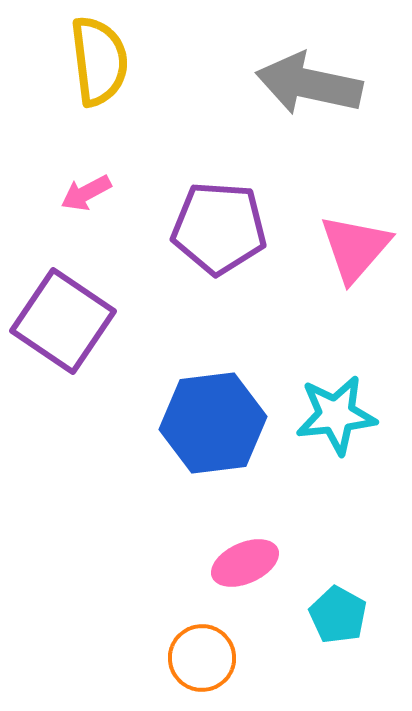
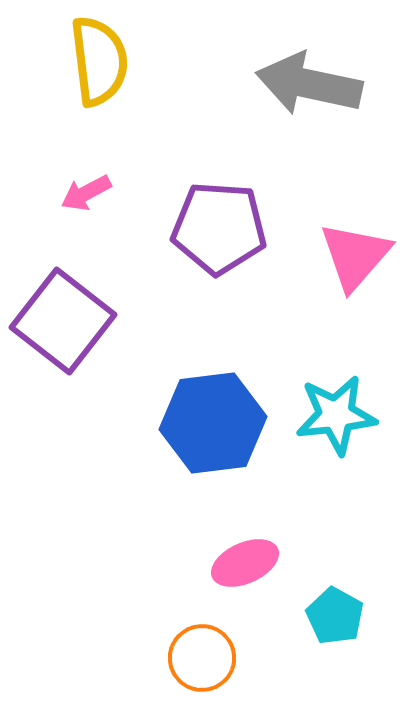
pink triangle: moved 8 px down
purple square: rotated 4 degrees clockwise
cyan pentagon: moved 3 px left, 1 px down
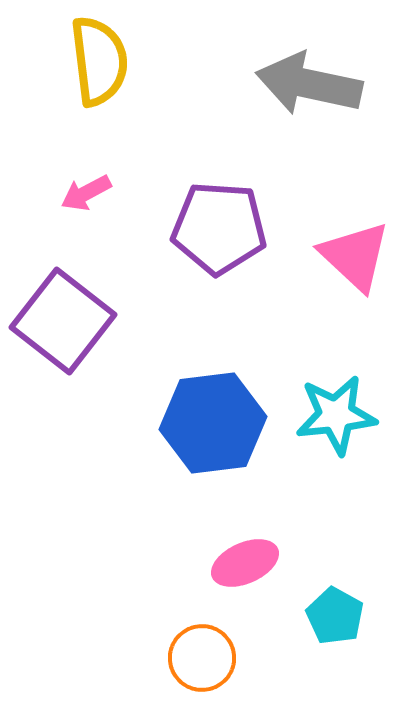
pink triangle: rotated 28 degrees counterclockwise
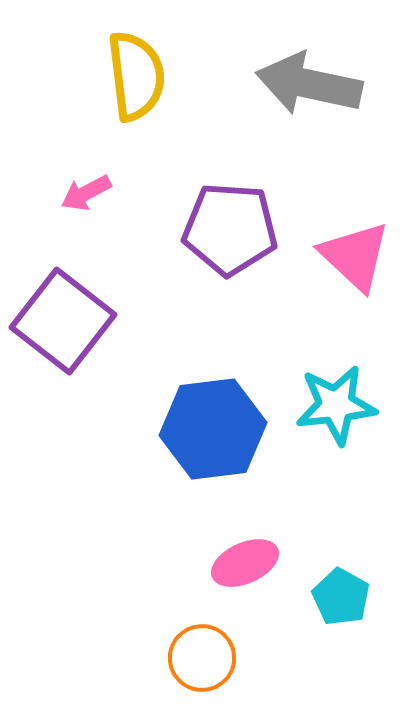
yellow semicircle: moved 37 px right, 15 px down
purple pentagon: moved 11 px right, 1 px down
cyan star: moved 10 px up
blue hexagon: moved 6 px down
cyan pentagon: moved 6 px right, 19 px up
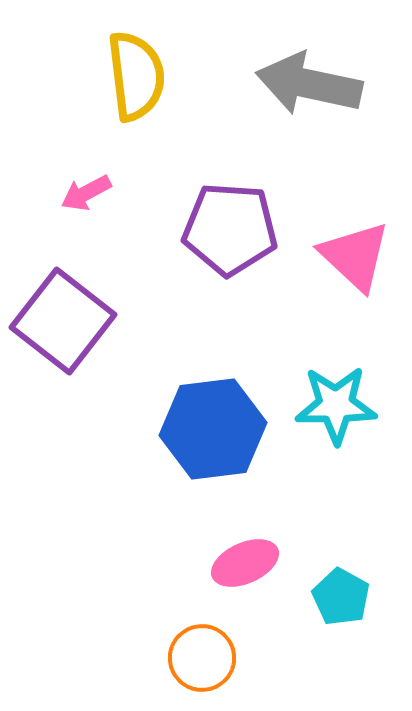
cyan star: rotated 6 degrees clockwise
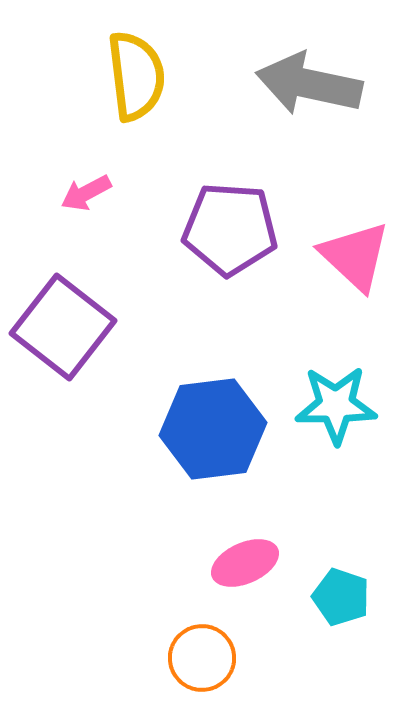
purple square: moved 6 px down
cyan pentagon: rotated 10 degrees counterclockwise
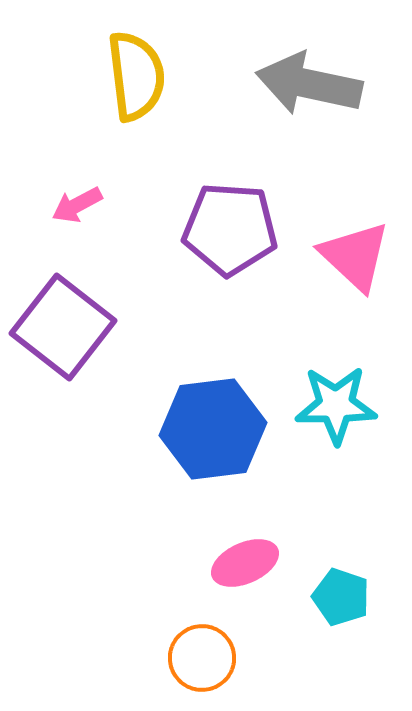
pink arrow: moved 9 px left, 12 px down
